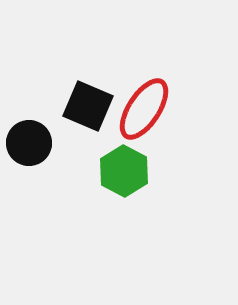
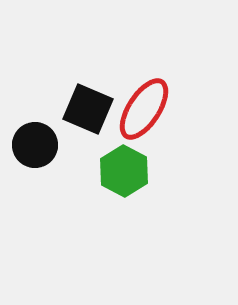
black square: moved 3 px down
black circle: moved 6 px right, 2 px down
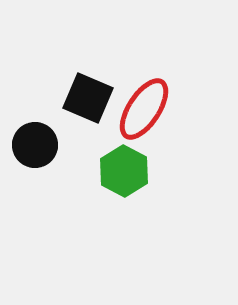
black square: moved 11 px up
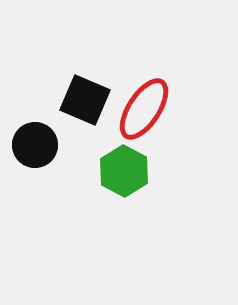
black square: moved 3 px left, 2 px down
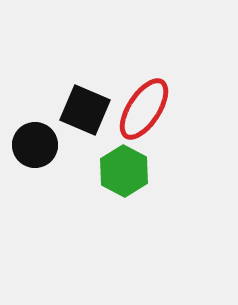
black square: moved 10 px down
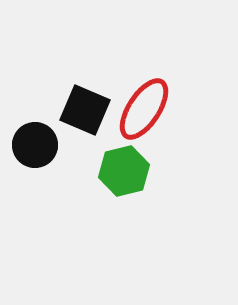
green hexagon: rotated 18 degrees clockwise
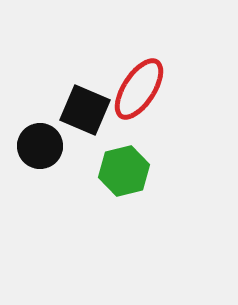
red ellipse: moved 5 px left, 20 px up
black circle: moved 5 px right, 1 px down
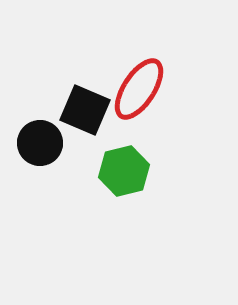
black circle: moved 3 px up
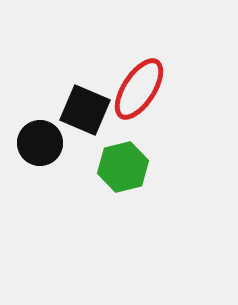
green hexagon: moved 1 px left, 4 px up
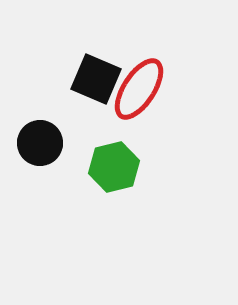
black square: moved 11 px right, 31 px up
green hexagon: moved 9 px left
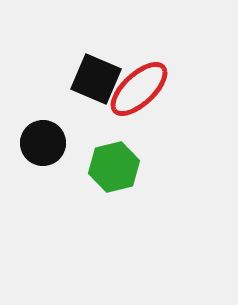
red ellipse: rotated 14 degrees clockwise
black circle: moved 3 px right
